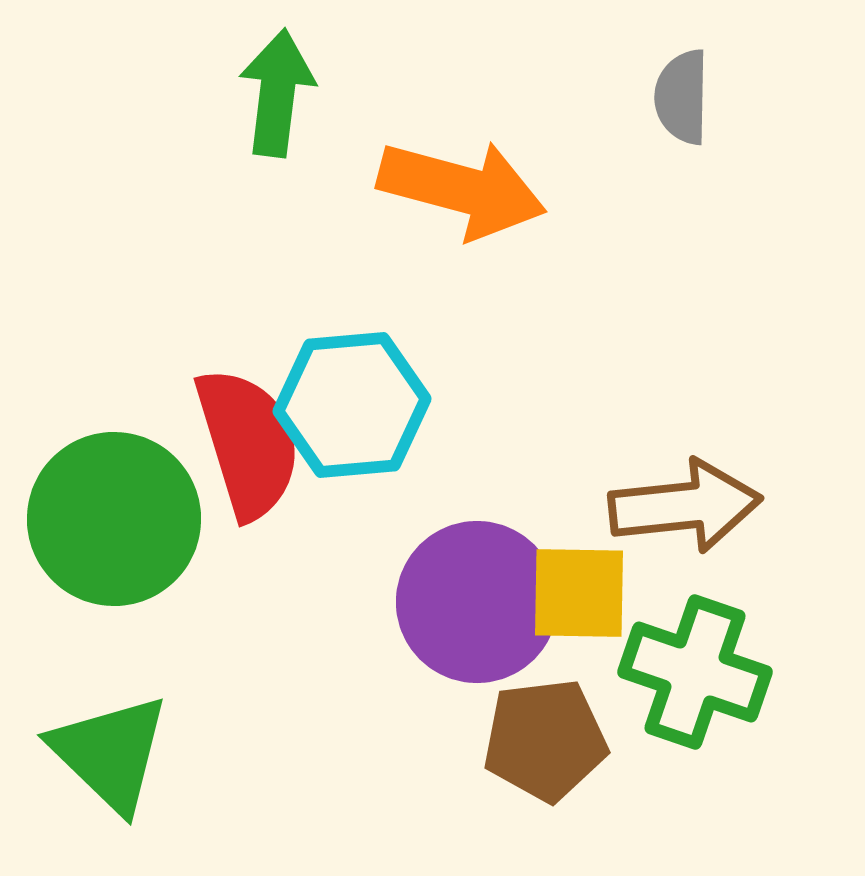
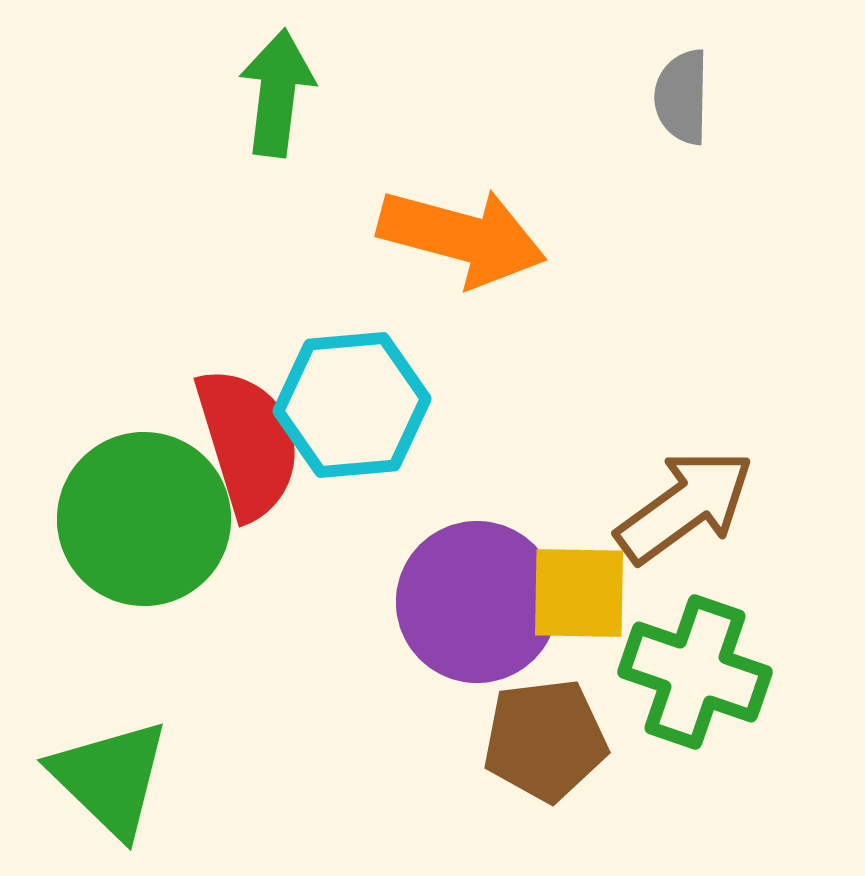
orange arrow: moved 48 px down
brown arrow: rotated 30 degrees counterclockwise
green circle: moved 30 px right
green triangle: moved 25 px down
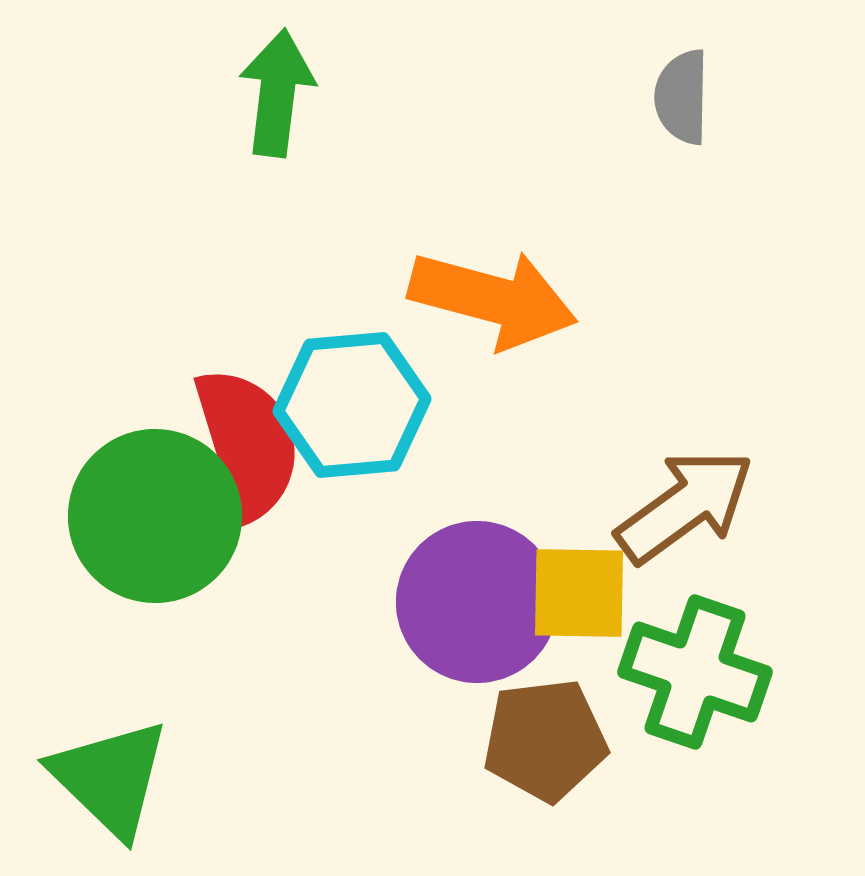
orange arrow: moved 31 px right, 62 px down
green circle: moved 11 px right, 3 px up
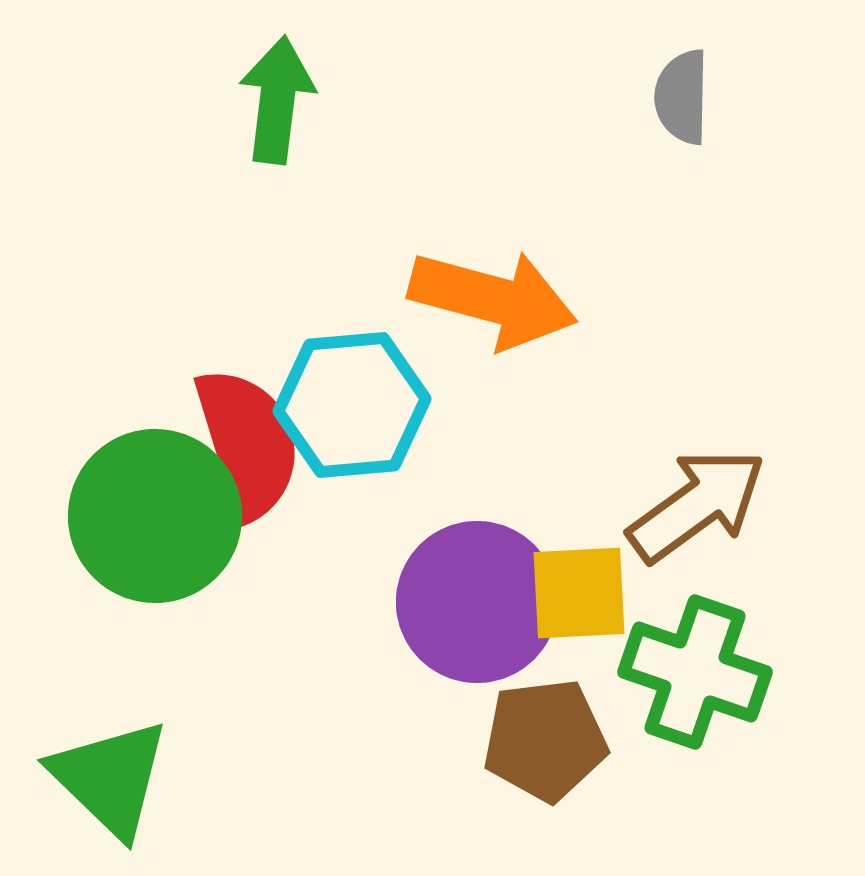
green arrow: moved 7 px down
brown arrow: moved 12 px right, 1 px up
yellow square: rotated 4 degrees counterclockwise
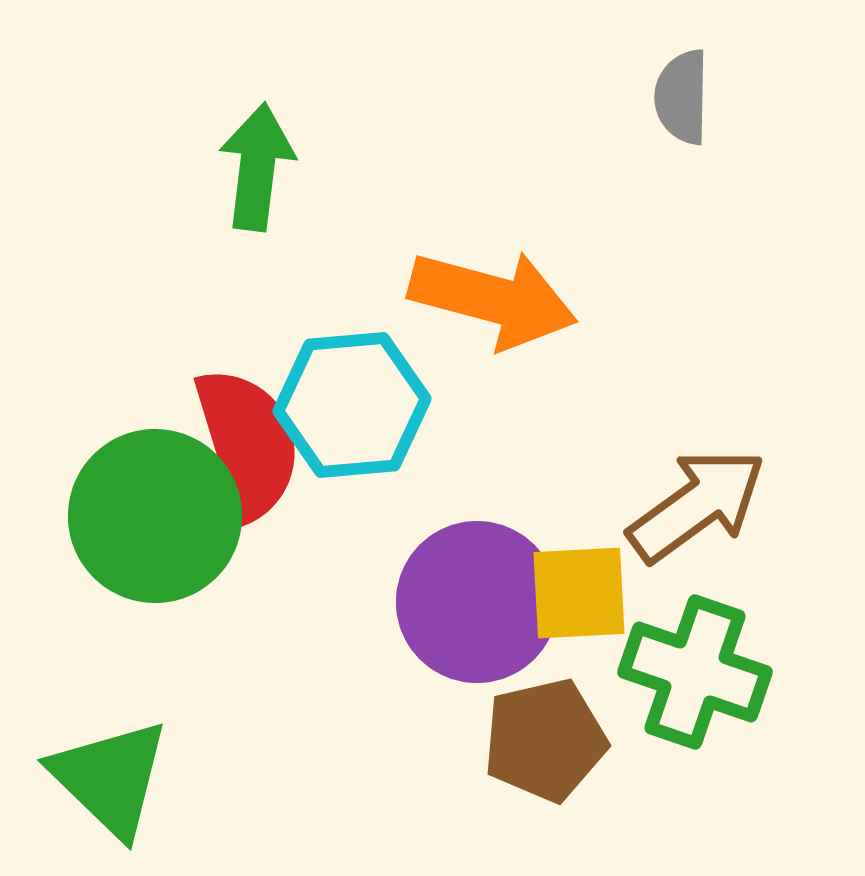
green arrow: moved 20 px left, 67 px down
brown pentagon: rotated 6 degrees counterclockwise
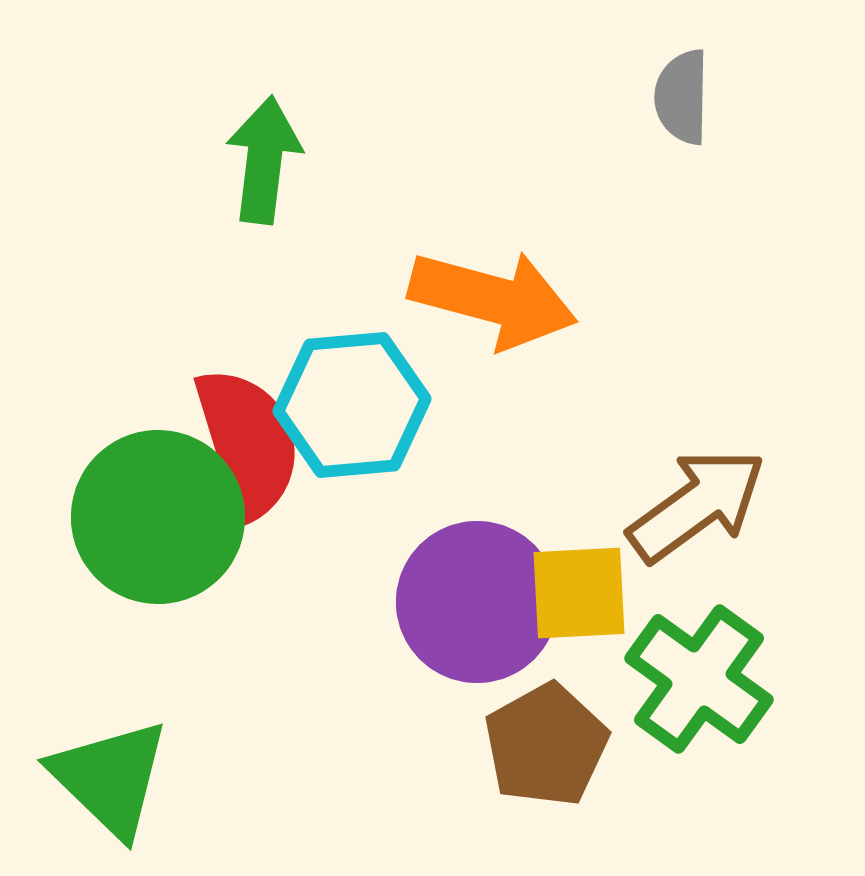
green arrow: moved 7 px right, 7 px up
green circle: moved 3 px right, 1 px down
green cross: moved 4 px right, 7 px down; rotated 17 degrees clockwise
brown pentagon: moved 1 px right, 5 px down; rotated 16 degrees counterclockwise
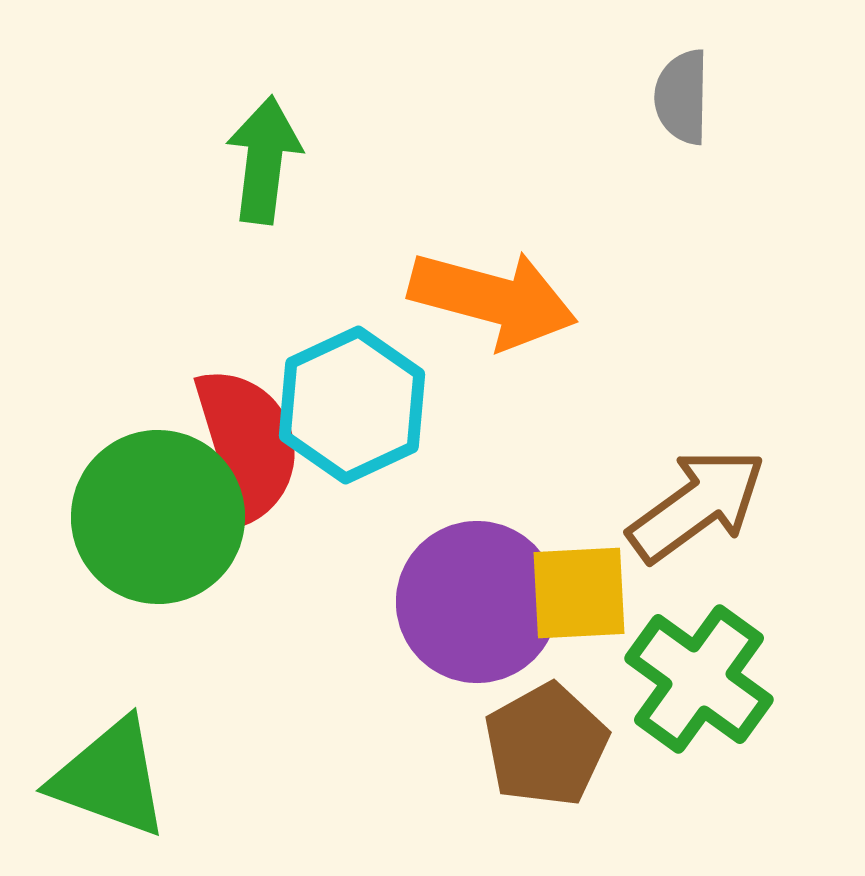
cyan hexagon: rotated 20 degrees counterclockwise
green triangle: rotated 24 degrees counterclockwise
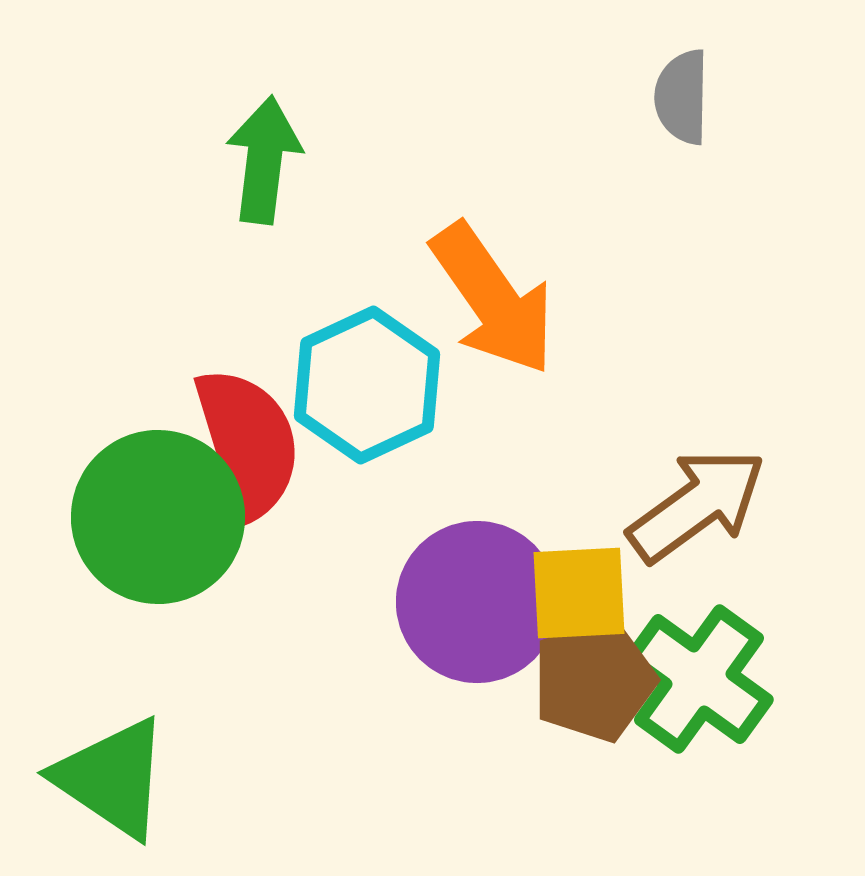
orange arrow: rotated 40 degrees clockwise
cyan hexagon: moved 15 px right, 20 px up
brown pentagon: moved 48 px right, 65 px up; rotated 11 degrees clockwise
green triangle: moved 2 px right; rotated 14 degrees clockwise
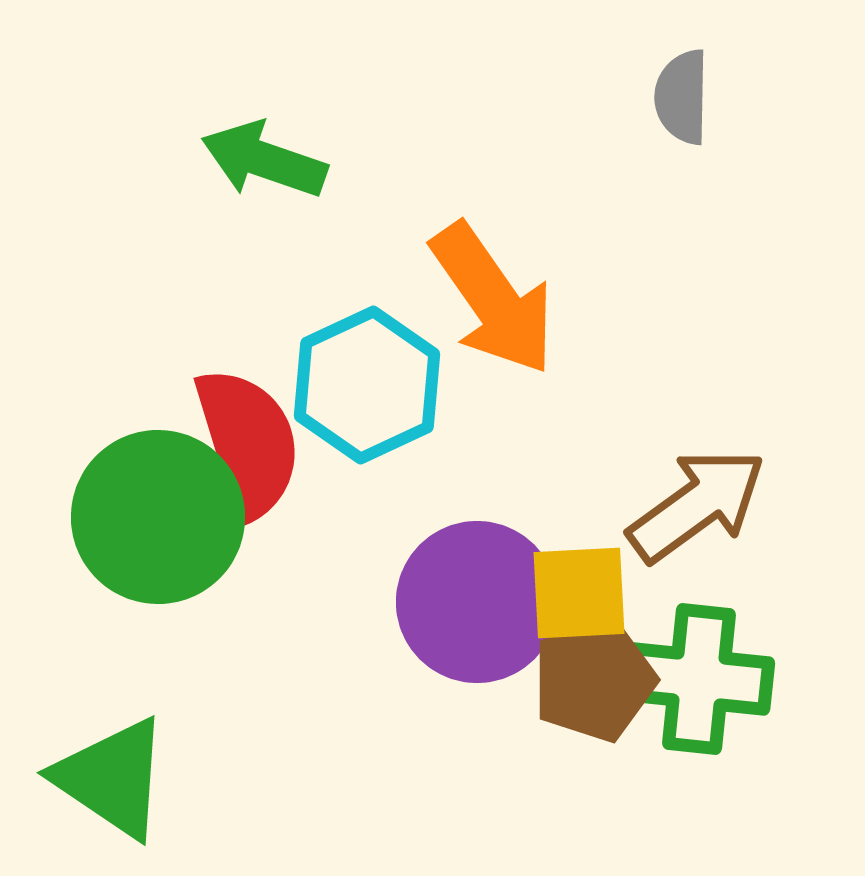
green arrow: rotated 78 degrees counterclockwise
green cross: rotated 30 degrees counterclockwise
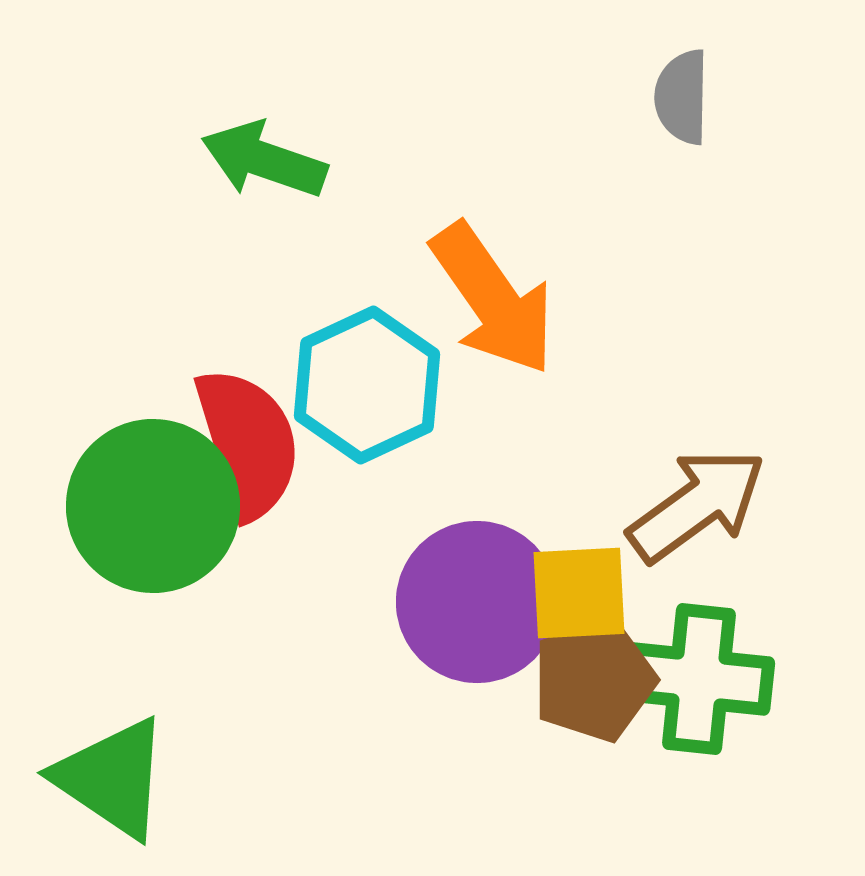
green circle: moved 5 px left, 11 px up
